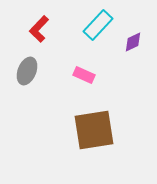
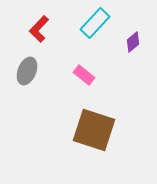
cyan rectangle: moved 3 px left, 2 px up
purple diamond: rotated 15 degrees counterclockwise
pink rectangle: rotated 15 degrees clockwise
brown square: rotated 27 degrees clockwise
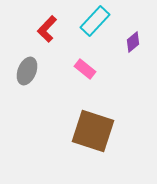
cyan rectangle: moved 2 px up
red L-shape: moved 8 px right
pink rectangle: moved 1 px right, 6 px up
brown square: moved 1 px left, 1 px down
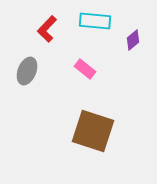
cyan rectangle: rotated 52 degrees clockwise
purple diamond: moved 2 px up
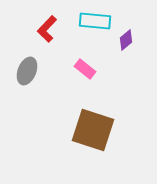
purple diamond: moved 7 px left
brown square: moved 1 px up
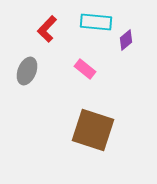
cyan rectangle: moved 1 px right, 1 px down
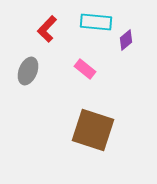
gray ellipse: moved 1 px right
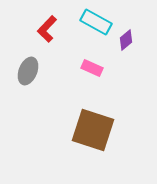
cyan rectangle: rotated 24 degrees clockwise
pink rectangle: moved 7 px right, 1 px up; rotated 15 degrees counterclockwise
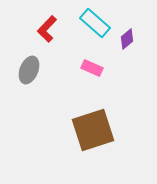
cyan rectangle: moved 1 px left, 1 px down; rotated 12 degrees clockwise
purple diamond: moved 1 px right, 1 px up
gray ellipse: moved 1 px right, 1 px up
brown square: rotated 36 degrees counterclockwise
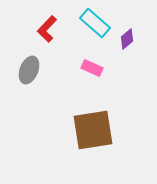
brown square: rotated 9 degrees clockwise
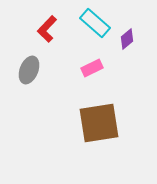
pink rectangle: rotated 50 degrees counterclockwise
brown square: moved 6 px right, 7 px up
